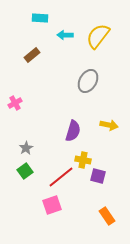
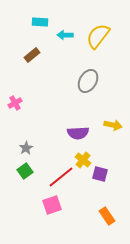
cyan rectangle: moved 4 px down
yellow arrow: moved 4 px right
purple semicircle: moved 5 px right, 2 px down; rotated 70 degrees clockwise
yellow cross: rotated 28 degrees clockwise
purple square: moved 2 px right, 2 px up
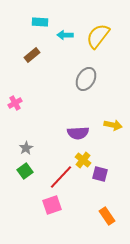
gray ellipse: moved 2 px left, 2 px up
red line: rotated 8 degrees counterclockwise
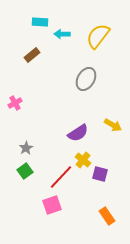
cyan arrow: moved 3 px left, 1 px up
yellow arrow: rotated 18 degrees clockwise
purple semicircle: rotated 30 degrees counterclockwise
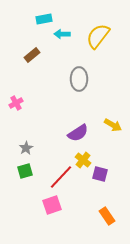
cyan rectangle: moved 4 px right, 3 px up; rotated 14 degrees counterclockwise
gray ellipse: moved 7 px left; rotated 30 degrees counterclockwise
pink cross: moved 1 px right
green square: rotated 21 degrees clockwise
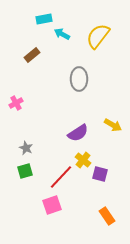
cyan arrow: rotated 28 degrees clockwise
gray star: rotated 16 degrees counterclockwise
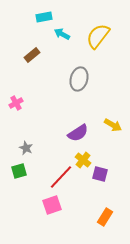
cyan rectangle: moved 2 px up
gray ellipse: rotated 15 degrees clockwise
green square: moved 6 px left
orange rectangle: moved 2 px left, 1 px down; rotated 66 degrees clockwise
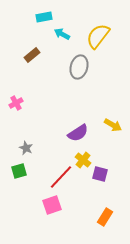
gray ellipse: moved 12 px up
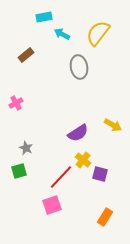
yellow semicircle: moved 3 px up
brown rectangle: moved 6 px left
gray ellipse: rotated 25 degrees counterclockwise
